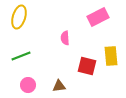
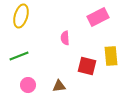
yellow ellipse: moved 2 px right, 1 px up
green line: moved 2 px left
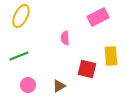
yellow ellipse: rotated 10 degrees clockwise
red square: moved 3 px down
brown triangle: rotated 24 degrees counterclockwise
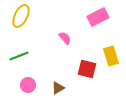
pink semicircle: rotated 144 degrees clockwise
yellow rectangle: rotated 12 degrees counterclockwise
brown triangle: moved 1 px left, 2 px down
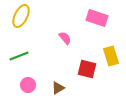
pink rectangle: moved 1 px left, 1 px down; rotated 45 degrees clockwise
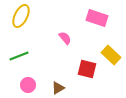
yellow rectangle: moved 1 px up; rotated 30 degrees counterclockwise
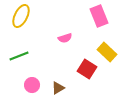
pink rectangle: moved 2 px right, 2 px up; rotated 50 degrees clockwise
pink semicircle: rotated 112 degrees clockwise
yellow rectangle: moved 4 px left, 3 px up
red square: rotated 18 degrees clockwise
pink circle: moved 4 px right
